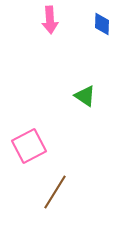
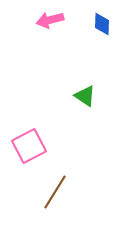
pink arrow: rotated 80 degrees clockwise
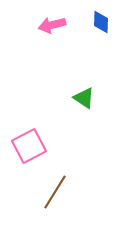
pink arrow: moved 2 px right, 5 px down
blue diamond: moved 1 px left, 2 px up
green triangle: moved 1 px left, 2 px down
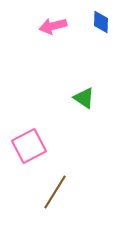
pink arrow: moved 1 px right, 1 px down
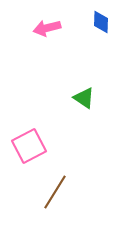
pink arrow: moved 6 px left, 2 px down
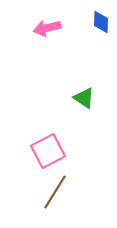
pink square: moved 19 px right, 5 px down
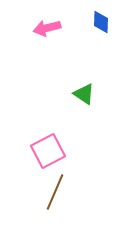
green triangle: moved 4 px up
brown line: rotated 9 degrees counterclockwise
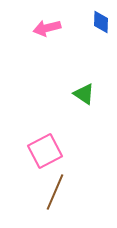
pink square: moved 3 px left
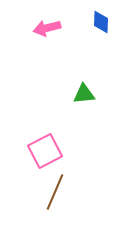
green triangle: rotated 40 degrees counterclockwise
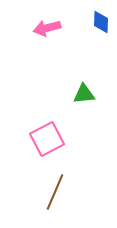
pink square: moved 2 px right, 12 px up
